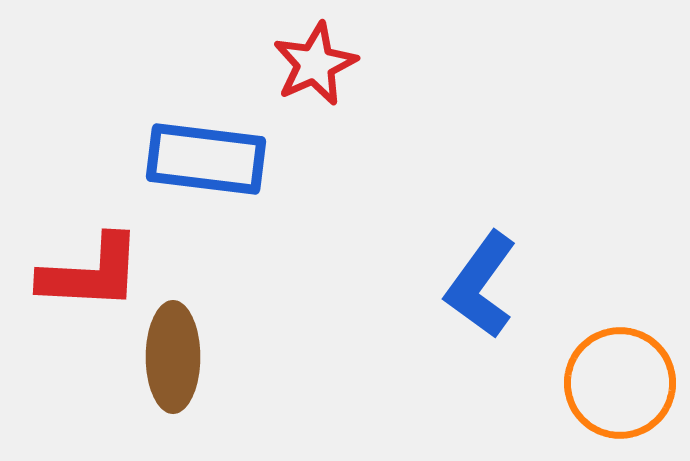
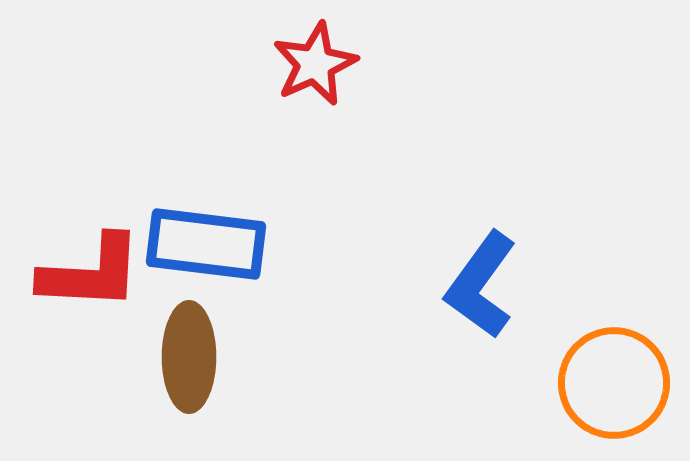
blue rectangle: moved 85 px down
brown ellipse: moved 16 px right
orange circle: moved 6 px left
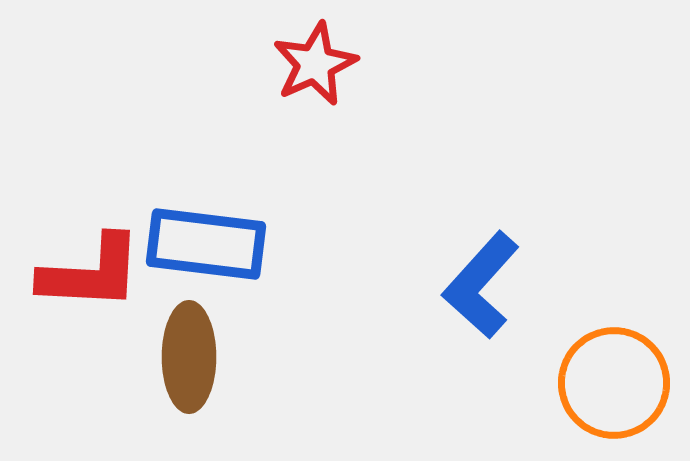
blue L-shape: rotated 6 degrees clockwise
